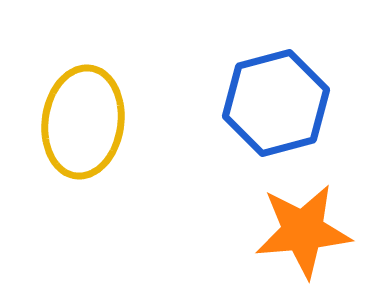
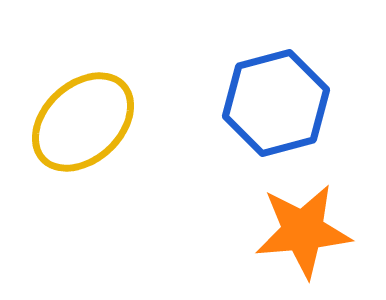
yellow ellipse: rotated 39 degrees clockwise
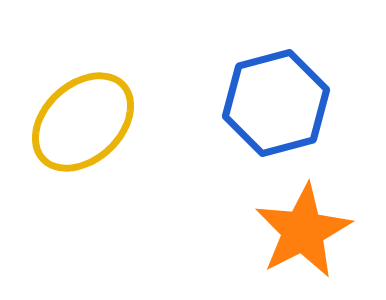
orange star: rotated 22 degrees counterclockwise
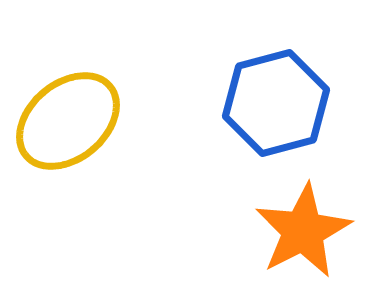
yellow ellipse: moved 15 px left, 1 px up; rotated 3 degrees clockwise
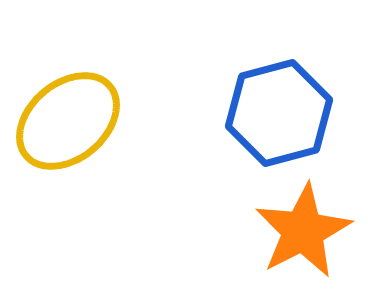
blue hexagon: moved 3 px right, 10 px down
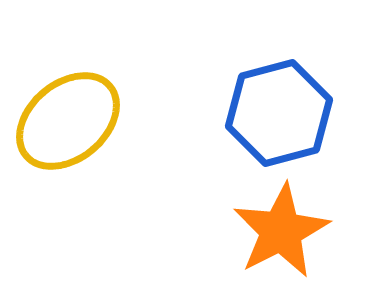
orange star: moved 22 px left
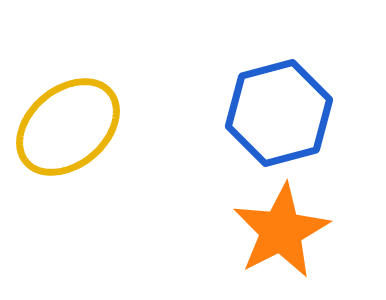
yellow ellipse: moved 6 px down
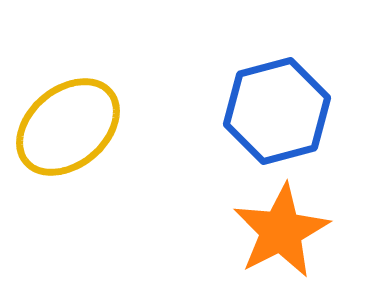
blue hexagon: moved 2 px left, 2 px up
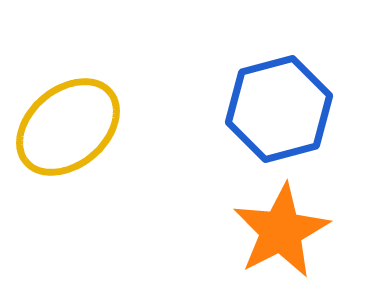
blue hexagon: moved 2 px right, 2 px up
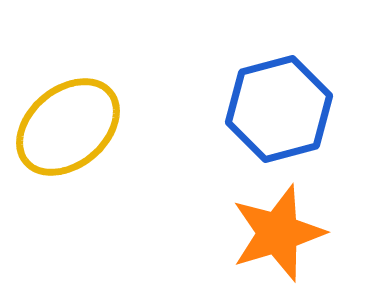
orange star: moved 3 px left, 2 px down; rotated 10 degrees clockwise
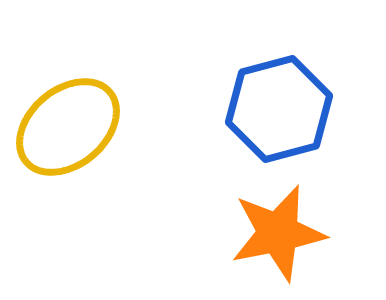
orange star: rotated 6 degrees clockwise
